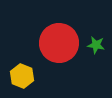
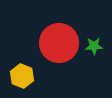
green star: moved 2 px left, 1 px down; rotated 12 degrees counterclockwise
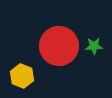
red circle: moved 3 px down
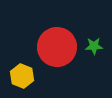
red circle: moved 2 px left, 1 px down
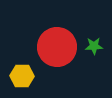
yellow hexagon: rotated 20 degrees counterclockwise
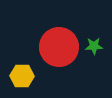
red circle: moved 2 px right
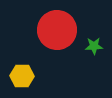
red circle: moved 2 px left, 17 px up
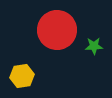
yellow hexagon: rotated 10 degrees counterclockwise
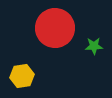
red circle: moved 2 px left, 2 px up
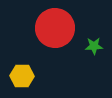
yellow hexagon: rotated 10 degrees clockwise
